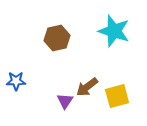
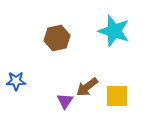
yellow square: rotated 15 degrees clockwise
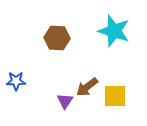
brown hexagon: rotated 15 degrees clockwise
yellow square: moved 2 px left
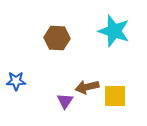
brown arrow: rotated 25 degrees clockwise
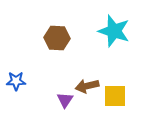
brown arrow: moved 1 px up
purple triangle: moved 1 px up
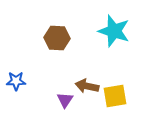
brown arrow: rotated 25 degrees clockwise
yellow square: rotated 10 degrees counterclockwise
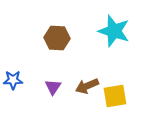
blue star: moved 3 px left, 1 px up
brown arrow: rotated 35 degrees counterclockwise
purple triangle: moved 12 px left, 13 px up
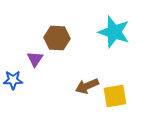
cyan star: moved 1 px down
purple triangle: moved 18 px left, 28 px up
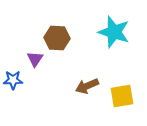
yellow square: moved 7 px right
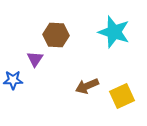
brown hexagon: moved 1 px left, 3 px up
yellow square: rotated 15 degrees counterclockwise
